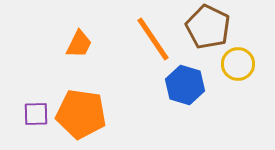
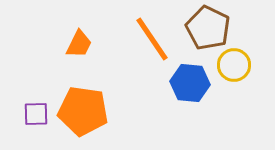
brown pentagon: moved 1 px down
orange line: moved 1 px left
yellow circle: moved 4 px left, 1 px down
blue hexagon: moved 5 px right, 2 px up; rotated 12 degrees counterclockwise
orange pentagon: moved 2 px right, 3 px up
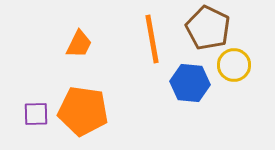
orange line: rotated 24 degrees clockwise
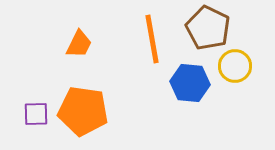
yellow circle: moved 1 px right, 1 px down
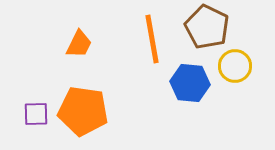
brown pentagon: moved 1 px left, 1 px up
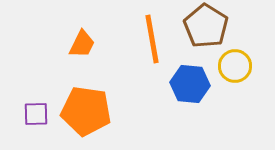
brown pentagon: moved 1 px left, 1 px up; rotated 6 degrees clockwise
orange trapezoid: moved 3 px right
blue hexagon: moved 1 px down
orange pentagon: moved 3 px right
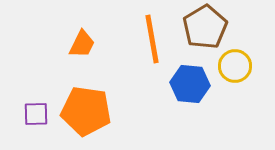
brown pentagon: moved 1 px left, 1 px down; rotated 9 degrees clockwise
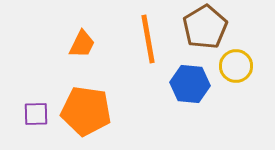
orange line: moved 4 px left
yellow circle: moved 1 px right
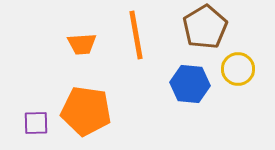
orange line: moved 12 px left, 4 px up
orange trapezoid: rotated 60 degrees clockwise
yellow circle: moved 2 px right, 3 px down
purple square: moved 9 px down
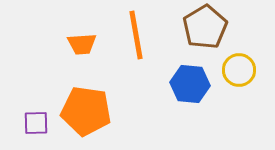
yellow circle: moved 1 px right, 1 px down
